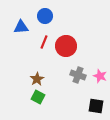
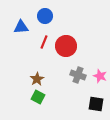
black square: moved 2 px up
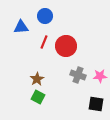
pink star: rotated 24 degrees counterclockwise
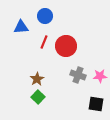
green square: rotated 16 degrees clockwise
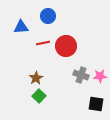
blue circle: moved 3 px right
red line: moved 1 px left, 1 px down; rotated 56 degrees clockwise
gray cross: moved 3 px right
brown star: moved 1 px left, 1 px up
green square: moved 1 px right, 1 px up
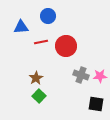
red line: moved 2 px left, 1 px up
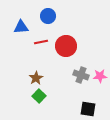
black square: moved 8 px left, 5 px down
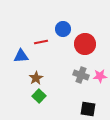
blue circle: moved 15 px right, 13 px down
blue triangle: moved 29 px down
red circle: moved 19 px right, 2 px up
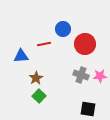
red line: moved 3 px right, 2 px down
